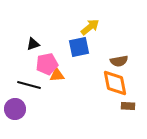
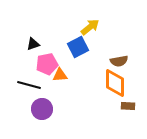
blue square: moved 1 px left; rotated 15 degrees counterclockwise
orange triangle: moved 3 px right
orange diamond: rotated 12 degrees clockwise
purple circle: moved 27 px right
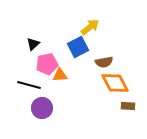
black triangle: rotated 24 degrees counterclockwise
brown semicircle: moved 15 px left, 1 px down
orange diamond: rotated 28 degrees counterclockwise
purple circle: moved 1 px up
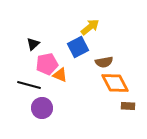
orange triangle: rotated 28 degrees clockwise
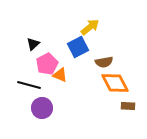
pink pentagon: rotated 15 degrees counterclockwise
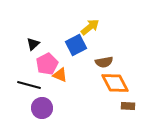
blue square: moved 2 px left, 2 px up
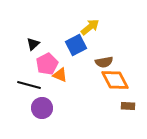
orange diamond: moved 3 px up
